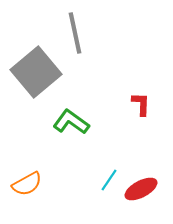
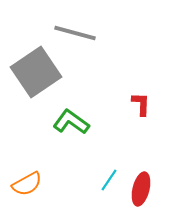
gray line: rotated 63 degrees counterclockwise
gray square: rotated 6 degrees clockwise
red ellipse: rotated 48 degrees counterclockwise
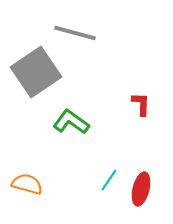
orange semicircle: rotated 136 degrees counterclockwise
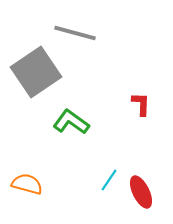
red ellipse: moved 3 px down; rotated 40 degrees counterclockwise
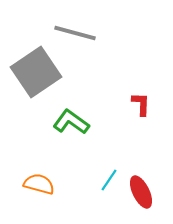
orange semicircle: moved 12 px right
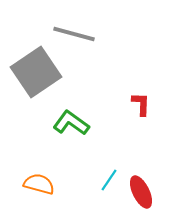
gray line: moved 1 px left, 1 px down
green L-shape: moved 1 px down
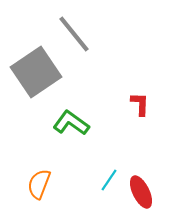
gray line: rotated 36 degrees clockwise
red L-shape: moved 1 px left
orange semicircle: rotated 84 degrees counterclockwise
